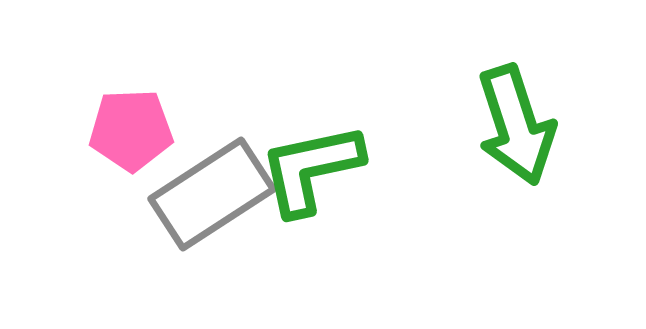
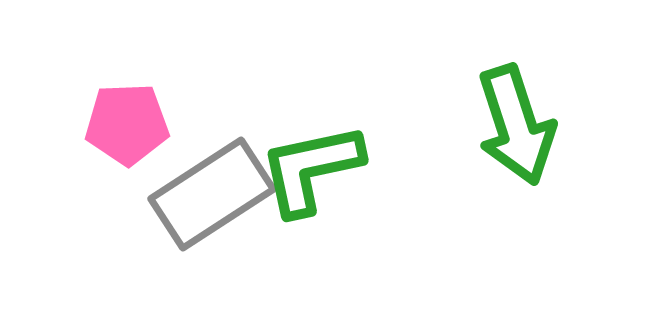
pink pentagon: moved 4 px left, 6 px up
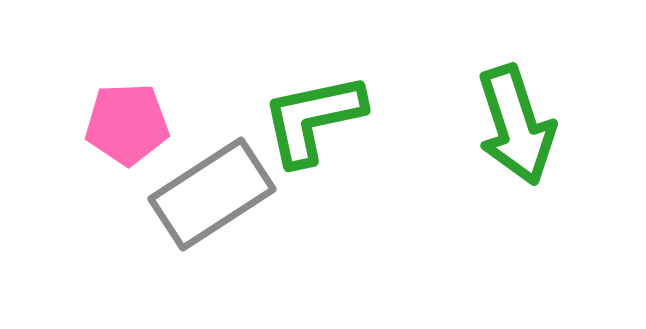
green L-shape: moved 2 px right, 50 px up
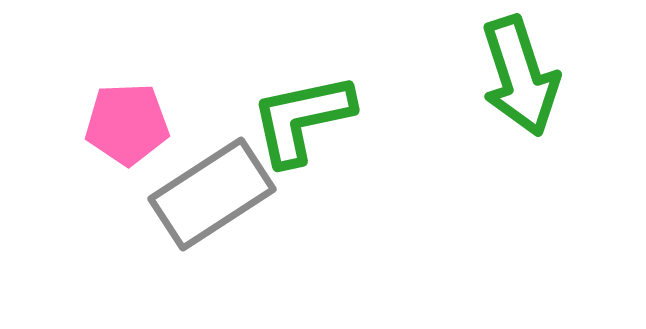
green L-shape: moved 11 px left
green arrow: moved 4 px right, 49 px up
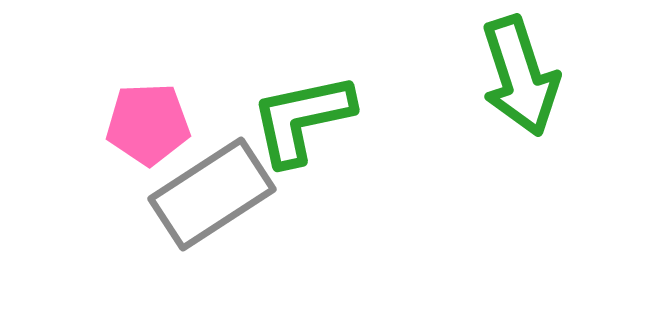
pink pentagon: moved 21 px right
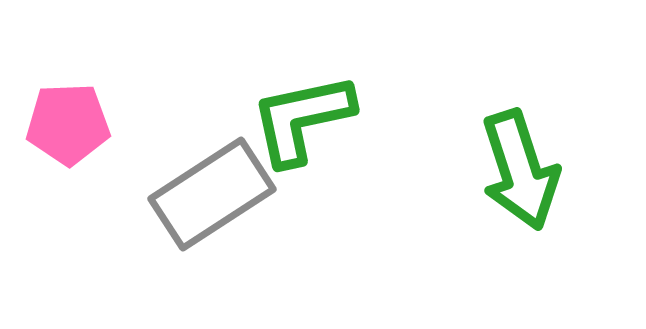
green arrow: moved 94 px down
pink pentagon: moved 80 px left
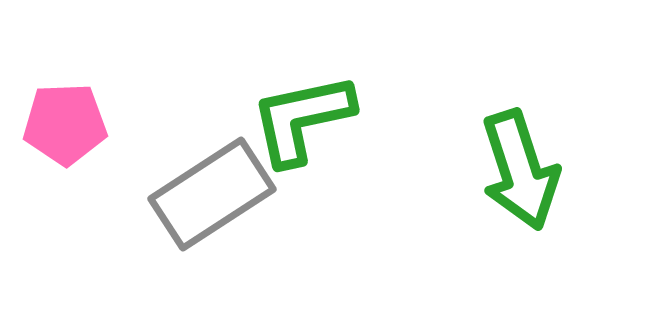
pink pentagon: moved 3 px left
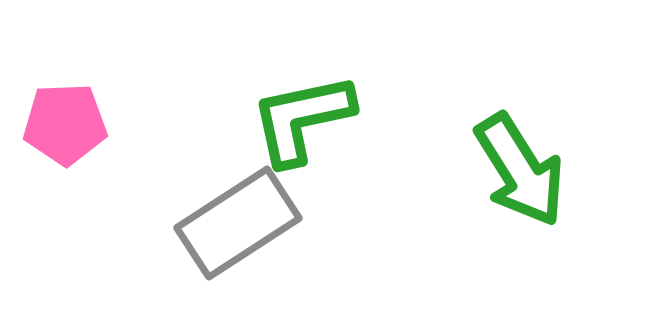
green arrow: rotated 14 degrees counterclockwise
gray rectangle: moved 26 px right, 29 px down
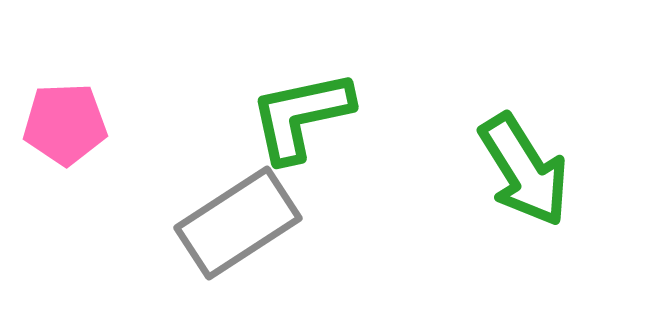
green L-shape: moved 1 px left, 3 px up
green arrow: moved 4 px right
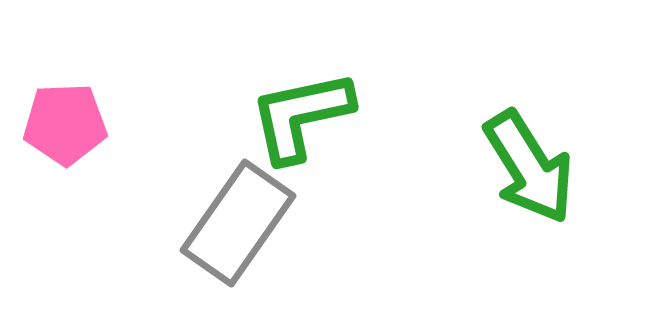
green arrow: moved 5 px right, 3 px up
gray rectangle: rotated 22 degrees counterclockwise
